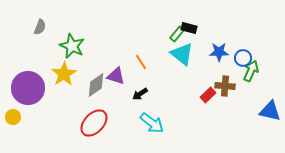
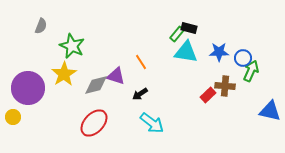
gray semicircle: moved 1 px right, 1 px up
cyan triangle: moved 4 px right, 2 px up; rotated 30 degrees counterclockwise
gray diamond: rotated 20 degrees clockwise
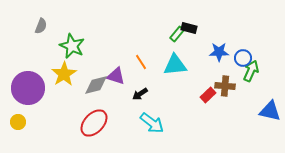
cyan triangle: moved 11 px left, 13 px down; rotated 15 degrees counterclockwise
yellow circle: moved 5 px right, 5 px down
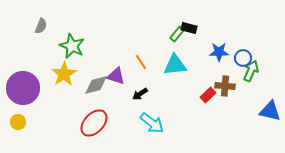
purple circle: moved 5 px left
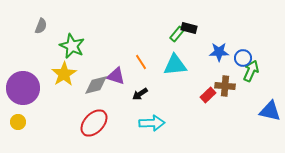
cyan arrow: rotated 40 degrees counterclockwise
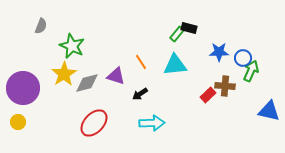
gray diamond: moved 9 px left, 2 px up
blue triangle: moved 1 px left
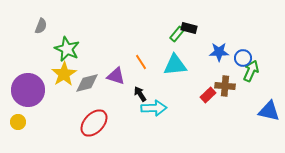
green star: moved 5 px left, 3 px down
purple circle: moved 5 px right, 2 px down
black arrow: rotated 91 degrees clockwise
cyan arrow: moved 2 px right, 15 px up
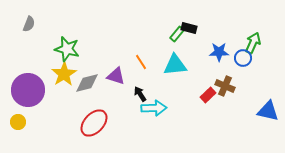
gray semicircle: moved 12 px left, 2 px up
green star: rotated 10 degrees counterclockwise
green arrow: moved 2 px right, 28 px up
brown cross: rotated 18 degrees clockwise
blue triangle: moved 1 px left
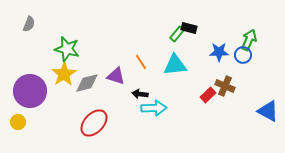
green arrow: moved 4 px left, 3 px up
blue circle: moved 3 px up
purple circle: moved 2 px right, 1 px down
black arrow: rotated 49 degrees counterclockwise
blue triangle: rotated 15 degrees clockwise
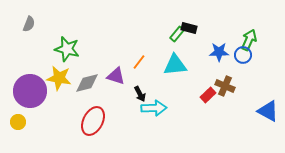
orange line: moved 2 px left; rotated 70 degrees clockwise
yellow star: moved 5 px left, 4 px down; rotated 30 degrees counterclockwise
black arrow: rotated 126 degrees counterclockwise
red ellipse: moved 1 px left, 2 px up; rotated 16 degrees counterclockwise
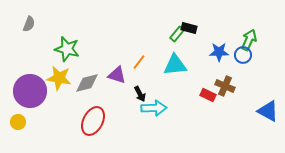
purple triangle: moved 1 px right, 1 px up
red rectangle: rotated 70 degrees clockwise
